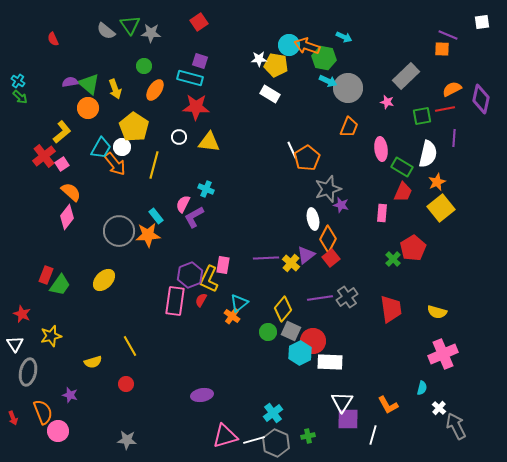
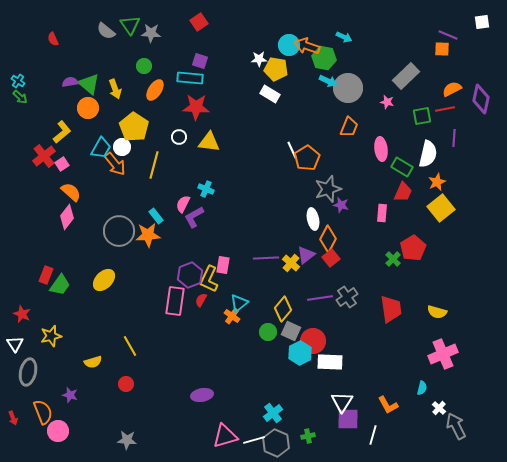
yellow pentagon at (276, 65): moved 4 px down
cyan rectangle at (190, 78): rotated 10 degrees counterclockwise
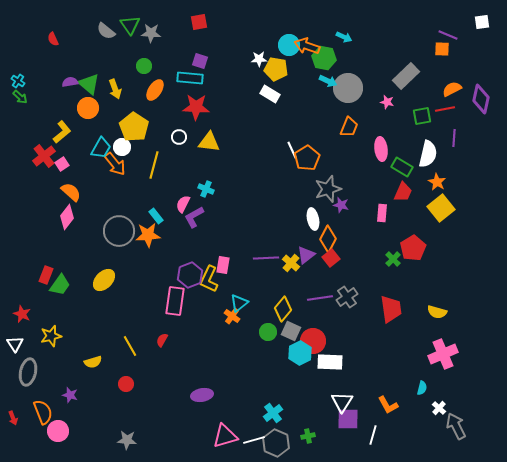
red square at (199, 22): rotated 24 degrees clockwise
orange star at (437, 182): rotated 18 degrees counterclockwise
red semicircle at (201, 300): moved 39 px left, 40 px down
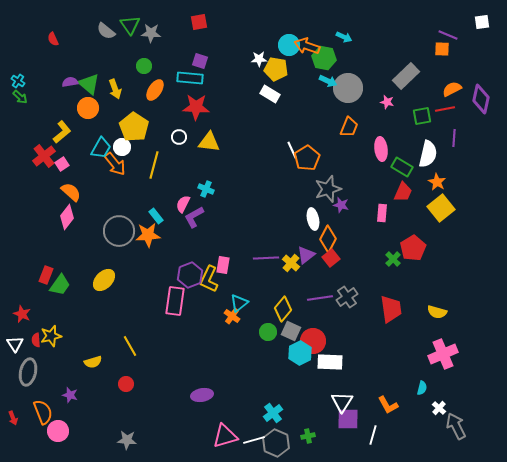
red semicircle at (162, 340): moved 126 px left; rotated 32 degrees counterclockwise
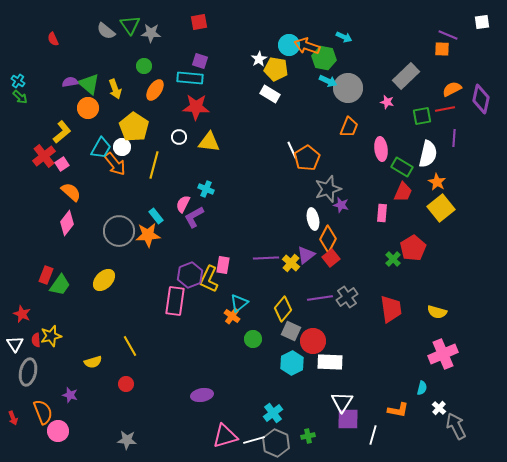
white star at (259, 59): rotated 28 degrees counterclockwise
pink diamond at (67, 217): moved 6 px down
green circle at (268, 332): moved 15 px left, 7 px down
cyan hexagon at (300, 353): moved 8 px left, 10 px down
orange L-shape at (388, 405): moved 10 px right, 5 px down; rotated 50 degrees counterclockwise
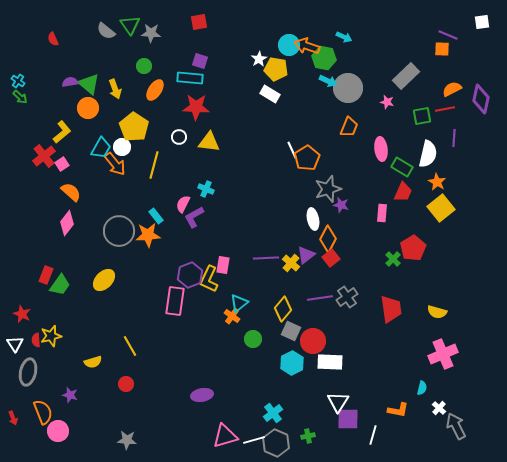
white triangle at (342, 402): moved 4 px left
